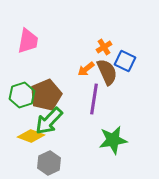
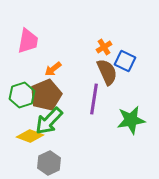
orange arrow: moved 33 px left
yellow diamond: moved 1 px left
green star: moved 18 px right, 20 px up
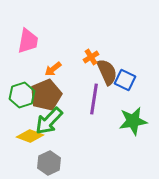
orange cross: moved 13 px left, 10 px down
blue square: moved 19 px down
green star: moved 2 px right, 1 px down
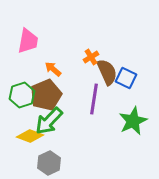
orange arrow: rotated 78 degrees clockwise
blue square: moved 1 px right, 2 px up
green star: rotated 16 degrees counterclockwise
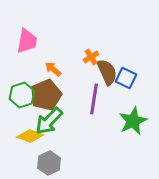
pink trapezoid: moved 1 px left
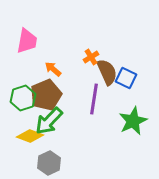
green hexagon: moved 1 px right, 3 px down
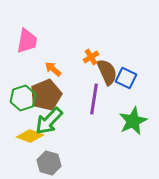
gray hexagon: rotated 20 degrees counterclockwise
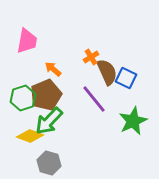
purple line: rotated 48 degrees counterclockwise
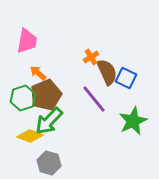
orange arrow: moved 15 px left, 4 px down
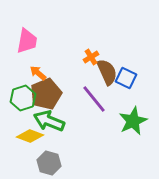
brown pentagon: moved 1 px up
green arrow: rotated 68 degrees clockwise
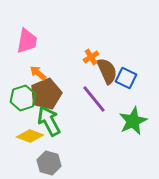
brown semicircle: moved 1 px up
green arrow: rotated 40 degrees clockwise
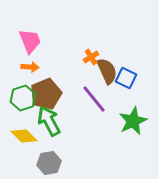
pink trapezoid: moved 3 px right; rotated 32 degrees counterclockwise
orange arrow: moved 8 px left, 6 px up; rotated 144 degrees clockwise
yellow diamond: moved 6 px left; rotated 24 degrees clockwise
gray hexagon: rotated 25 degrees counterclockwise
